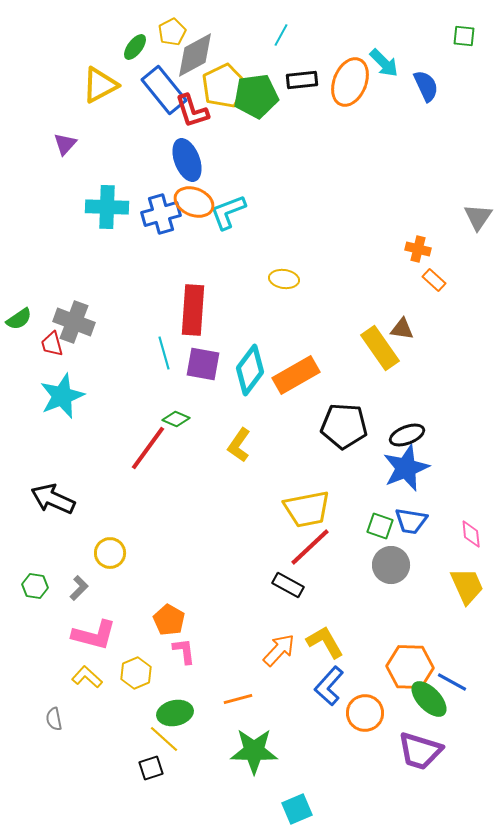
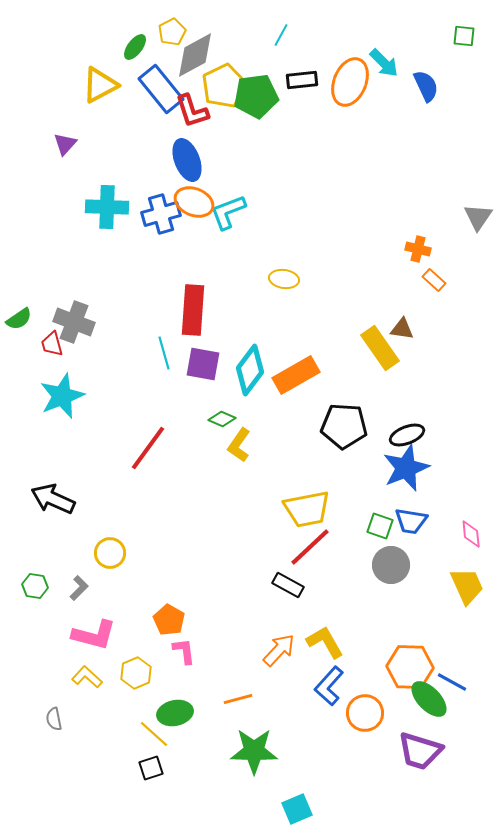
blue rectangle at (164, 90): moved 3 px left, 1 px up
green diamond at (176, 419): moved 46 px right
yellow line at (164, 739): moved 10 px left, 5 px up
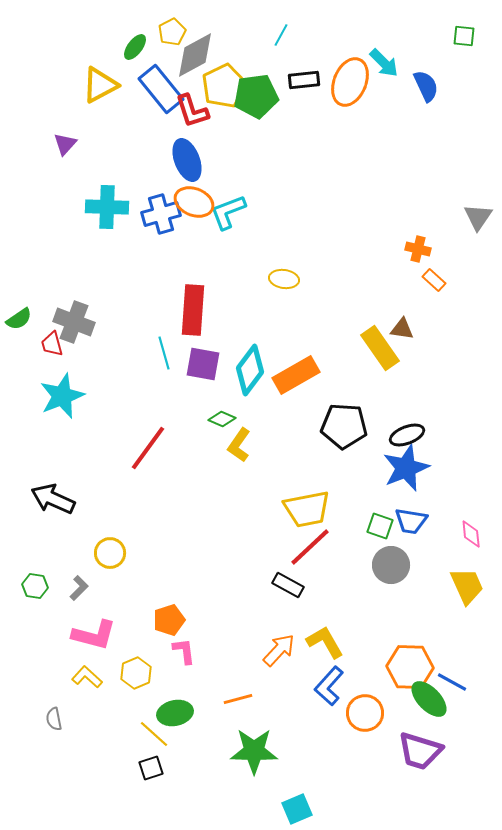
black rectangle at (302, 80): moved 2 px right
orange pentagon at (169, 620): rotated 24 degrees clockwise
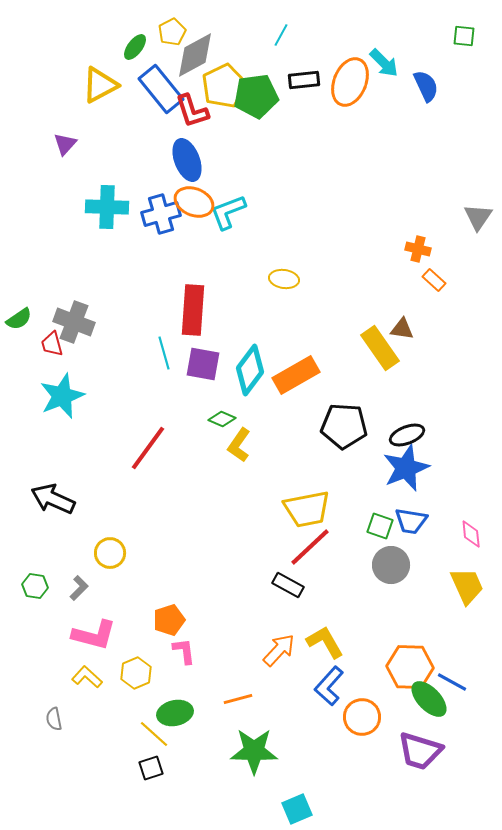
orange circle at (365, 713): moved 3 px left, 4 px down
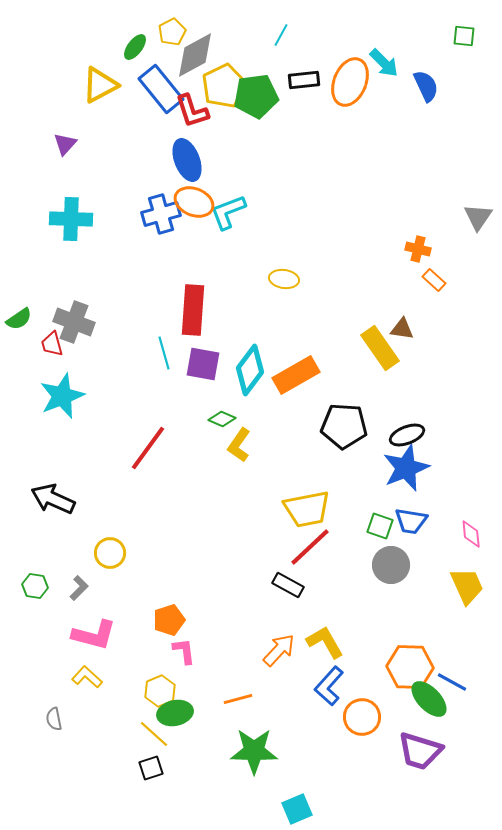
cyan cross at (107, 207): moved 36 px left, 12 px down
yellow hexagon at (136, 673): moved 24 px right, 18 px down
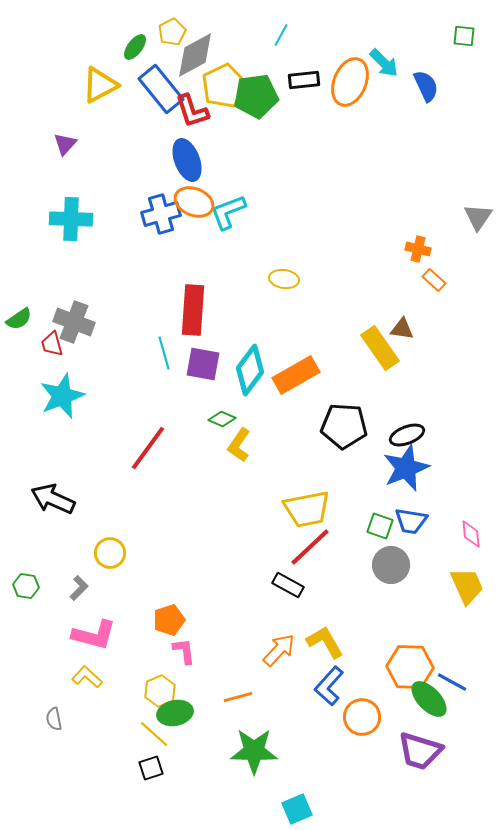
green hexagon at (35, 586): moved 9 px left
orange line at (238, 699): moved 2 px up
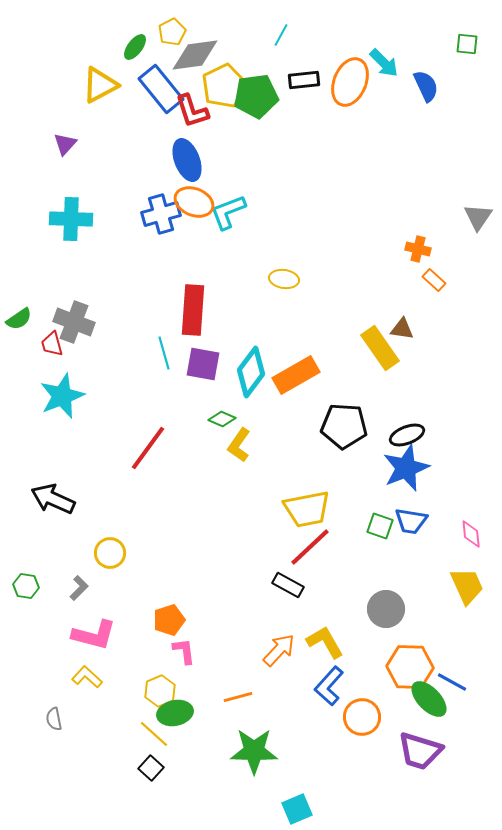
green square at (464, 36): moved 3 px right, 8 px down
gray diamond at (195, 55): rotated 21 degrees clockwise
cyan diamond at (250, 370): moved 1 px right, 2 px down
gray circle at (391, 565): moved 5 px left, 44 px down
black square at (151, 768): rotated 30 degrees counterclockwise
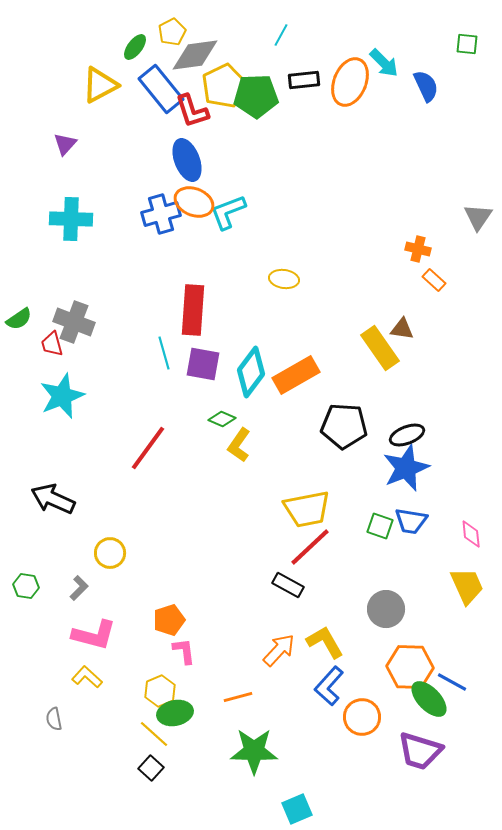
green pentagon at (256, 96): rotated 6 degrees clockwise
